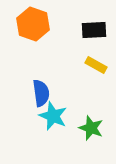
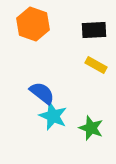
blue semicircle: moved 1 px right; rotated 44 degrees counterclockwise
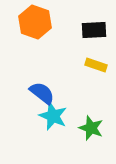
orange hexagon: moved 2 px right, 2 px up
yellow rectangle: rotated 10 degrees counterclockwise
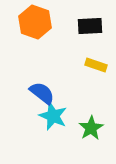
black rectangle: moved 4 px left, 4 px up
green star: rotated 20 degrees clockwise
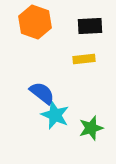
yellow rectangle: moved 12 px left, 6 px up; rotated 25 degrees counterclockwise
cyan star: moved 2 px right, 1 px up
green star: rotated 15 degrees clockwise
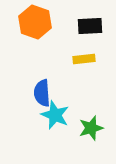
blue semicircle: rotated 132 degrees counterclockwise
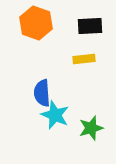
orange hexagon: moved 1 px right, 1 px down
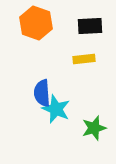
cyan star: moved 1 px right, 6 px up
green star: moved 3 px right
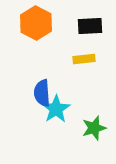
orange hexagon: rotated 8 degrees clockwise
cyan star: rotated 16 degrees clockwise
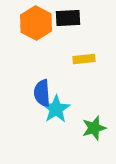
black rectangle: moved 22 px left, 8 px up
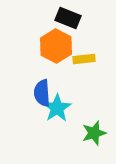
black rectangle: rotated 25 degrees clockwise
orange hexagon: moved 20 px right, 23 px down
cyan star: moved 1 px right, 1 px up
green star: moved 5 px down
